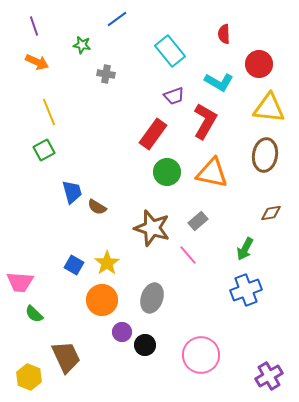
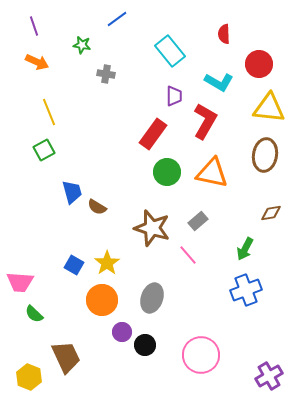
purple trapezoid: rotated 70 degrees counterclockwise
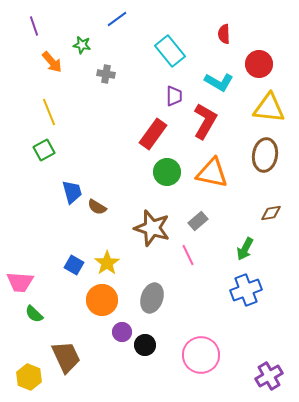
orange arrow: moved 15 px right; rotated 25 degrees clockwise
pink line: rotated 15 degrees clockwise
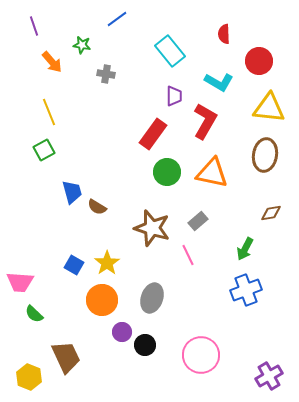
red circle: moved 3 px up
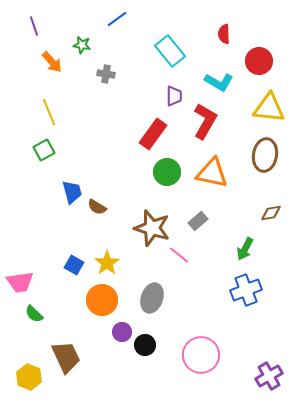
pink line: moved 9 px left; rotated 25 degrees counterclockwise
pink trapezoid: rotated 12 degrees counterclockwise
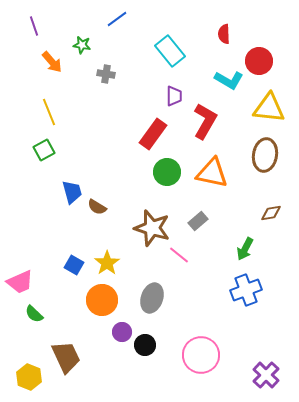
cyan L-shape: moved 10 px right, 2 px up
pink trapezoid: rotated 16 degrees counterclockwise
purple cross: moved 3 px left, 1 px up; rotated 16 degrees counterclockwise
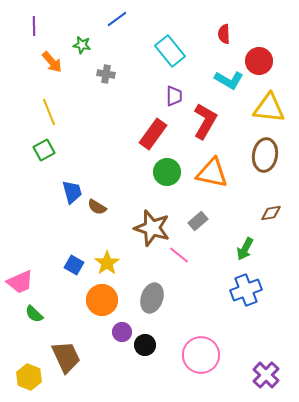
purple line: rotated 18 degrees clockwise
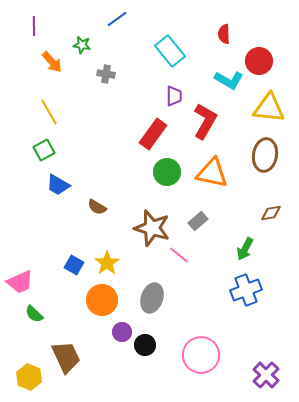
yellow line: rotated 8 degrees counterclockwise
blue trapezoid: moved 14 px left, 7 px up; rotated 135 degrees clockwise
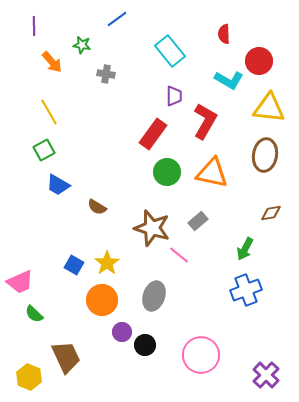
gray ellipse: moved 2 px right, 2 px up
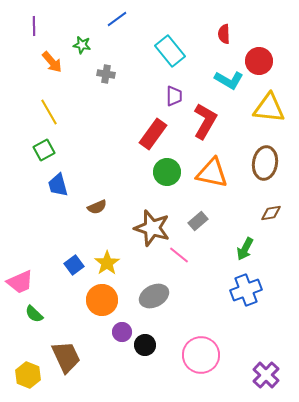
brown ellipse: moved 8 px down
blue trapezoid: rotated 45 degrees clockwise
brown semicircle: rotated 54 degrees counterclockwise
blue square: rotated 24 degrees clockwise
gray ellipse: rotated 44 degrees clockwise
yellow hexagon: moved 1 px left, 2 px up
